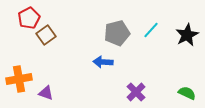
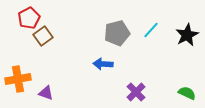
brown square: moved 3 px left, 1 px down
blue arrow: moved 2 px down
orange cross: moved 1 px left
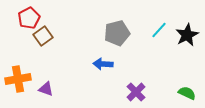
cyan line: moved 8 px right
purple triangle: moved 4 px up
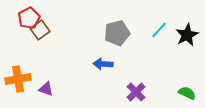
brown square: moved 3 px left, 6 px up
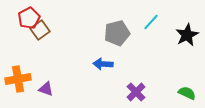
cyan line: moved 8 px left, 8 px up
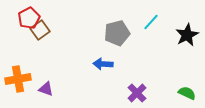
purple cross: moved 1 px right, 1 px down
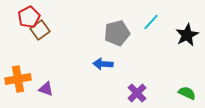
red pentagon: moved 1 px up
